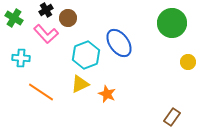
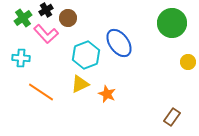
green cross: moved 9 px right; rotated 24 degrees clockwise
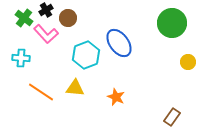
green cross: moved 1 px right; rotated 18 degrees counterclockwise
yellow triangle: moved 5 px left, 4 px down; rotated 30 degrees clockwise
orange star: moved 9 px right, 3 px down
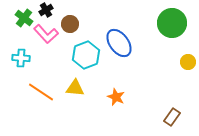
brown circle: moved 2 px right, 6 px down
